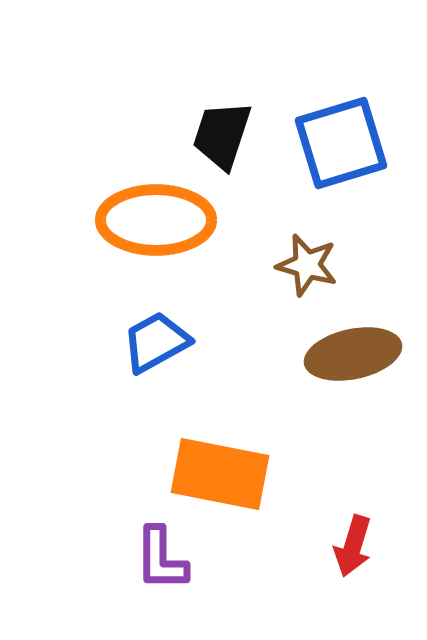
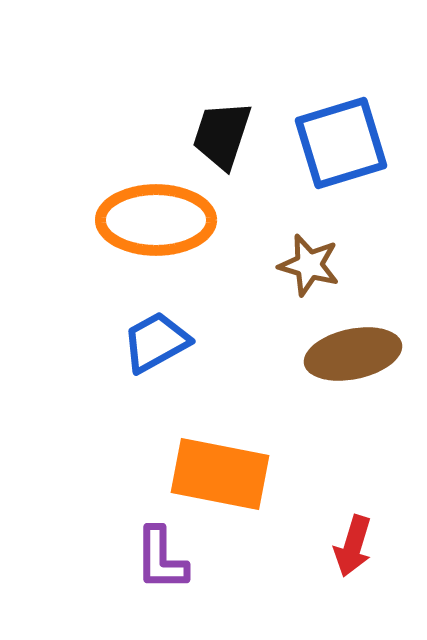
brown star: moved 2 px right
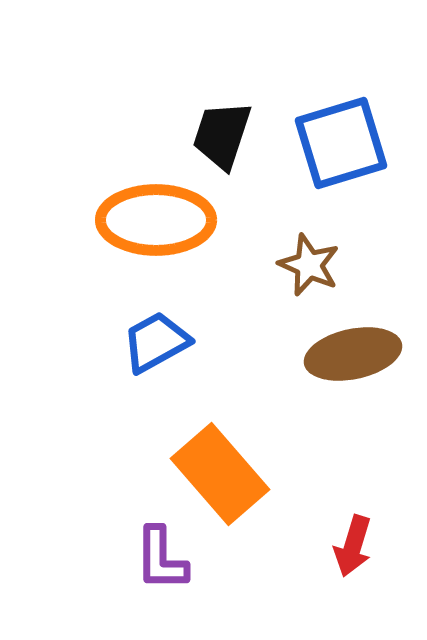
brown star: rotated 8 degrees clockwise
orange rectangle: rotated 38 degrees clockwise
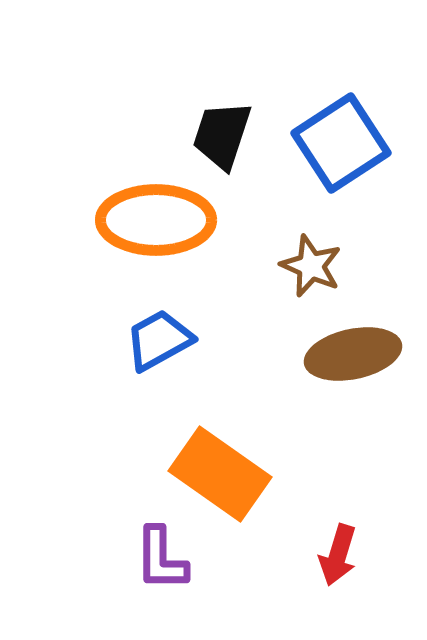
blue square: rotated 16 degrees counterclockwise
brown star: moved 2 px right, 1 px down
blue trapezoid: moved 3 px right, 2 px up
orange rectangle: rotated 14 degrees counterclockwise
red arrow: moved 15 px left, 9 px down
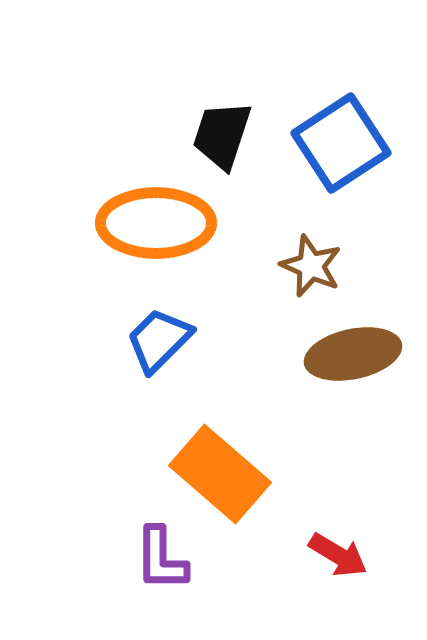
orange ellipse: moved 3 px down
blue trapezoid: rotated 16 degrees counterclockwise
orange rectangle: rotated 6 degrees clockwise
red arrow: rotated 76 degrees counterclockwise
